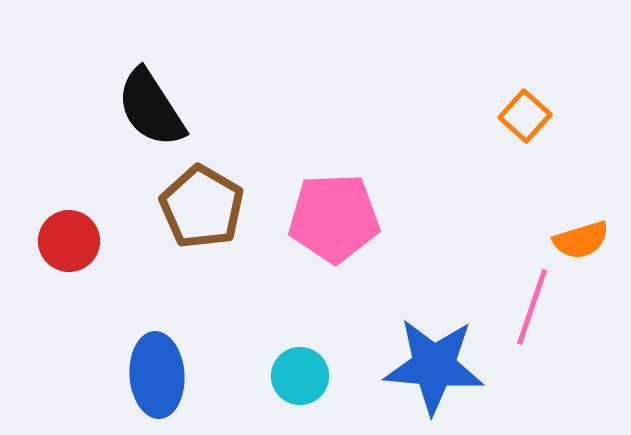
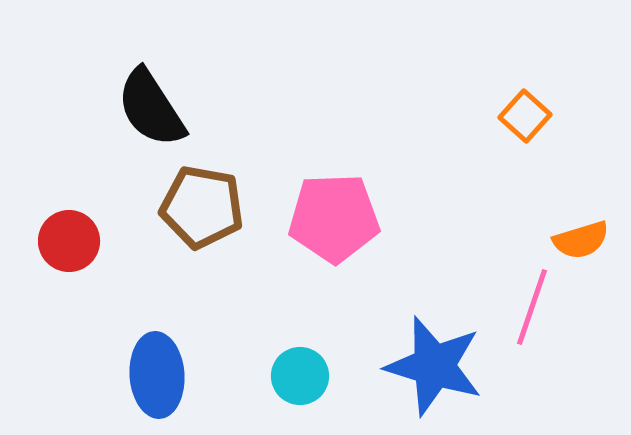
brown pentagon: rotated 20 degrees counterclockwise
blue star: rotated 12 degrees clockwise
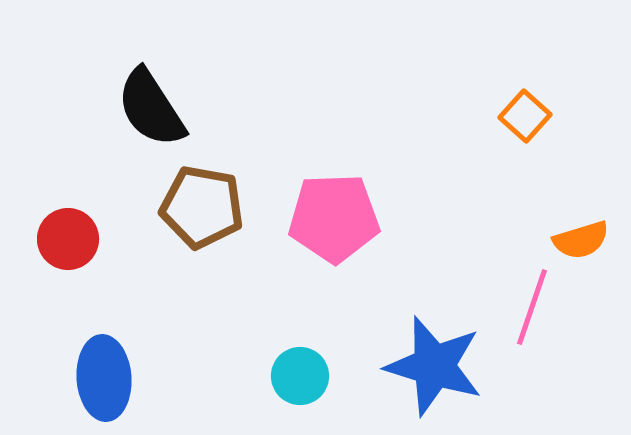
red circle: moved 1 px left, 2 px up
blue ellipse: moved 53 px left, 3 px down
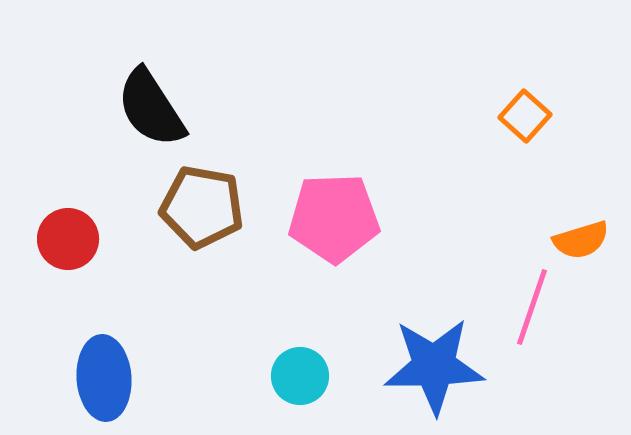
blue star: rotated 18 degrees counterclockwise
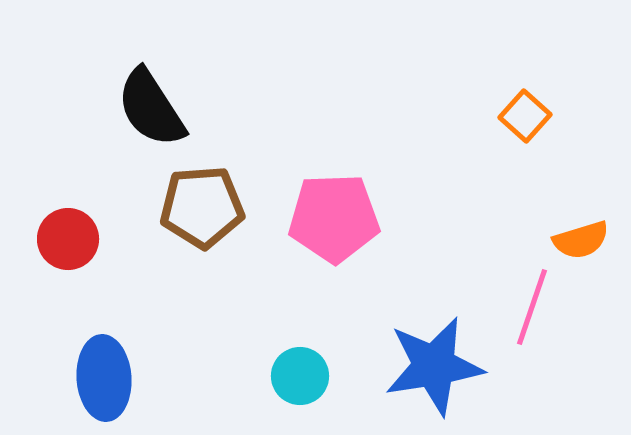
brown pentagon: rotated 14 degrees counterclockwise
blue star: rotated 8 degrees counterclockwise
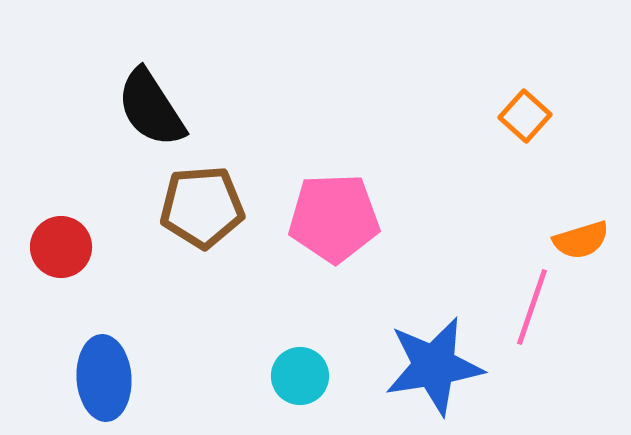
red circle: moved 7 px left, 8 px down
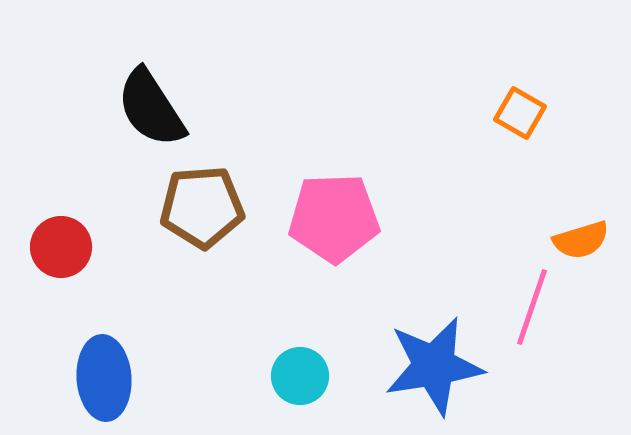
orange square: moved 5 px left, 3 px up; rotated 12 degrees counterclockwise
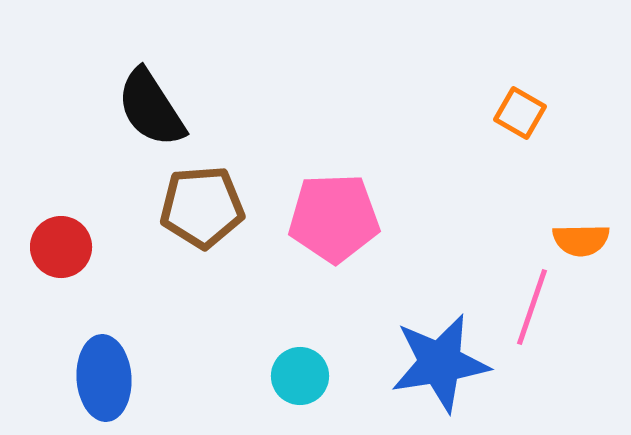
orange semicircle: rotated 16 degrees clockwise
blue star: moved 6 px right, 3 px up
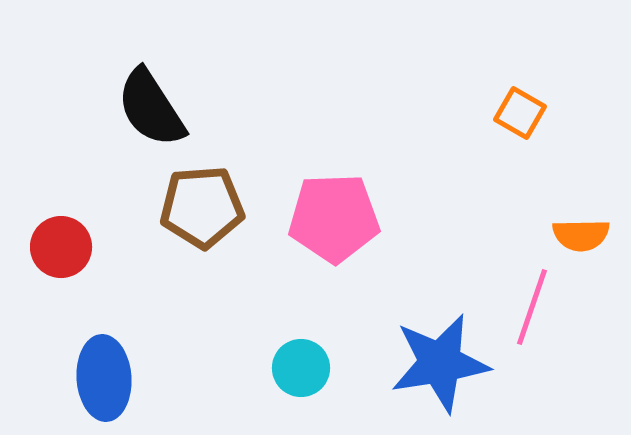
orange semicircle: moved 5 px up
cyan circle: moved 1 px right, 8 px up
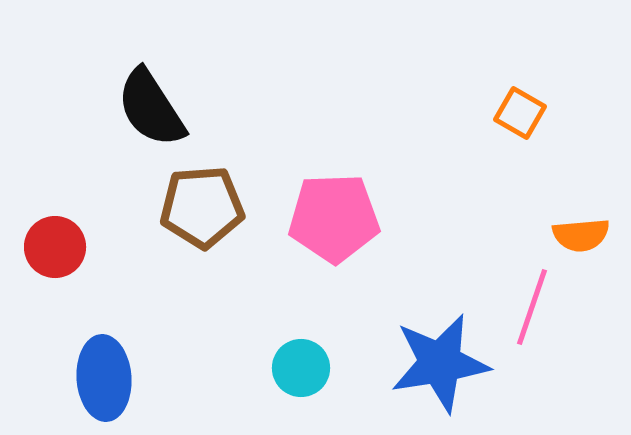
orange semicircle: rotated 4 degrees counterclockwise
red circle: moved 6 px left
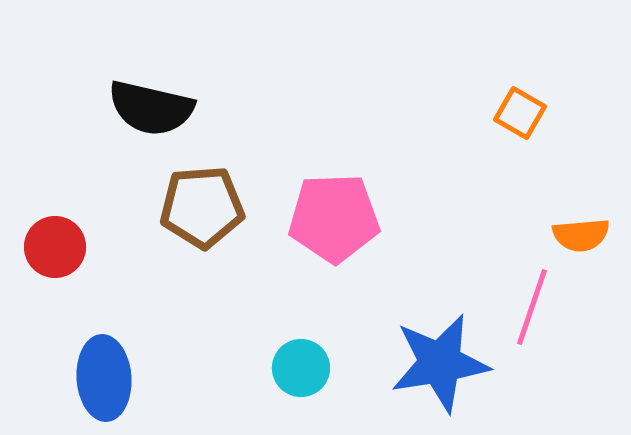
black semicircle: rotated 44 degrees counterclockwise
